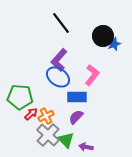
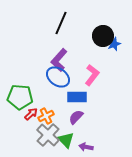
black line: rotated 60 degrees clockwise
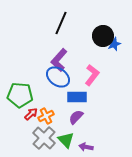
green pentagon: moved 2 px up
gray cross: moved 4 px left, 3 px down
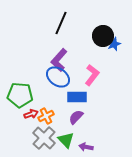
red arrow: rotated 24 degrees clockwise
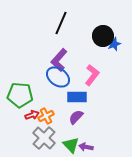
red arrow: moved 1 px right, 1 px down
green triangle: moved 5 px right, 5 px down
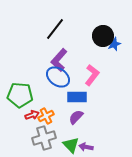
black line: moved 6 px left, 6 px down; rotated 15 degrees clockwise
gray cross: rotated 30 degrees clockwise
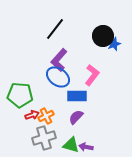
blue rectangle: moved 1 px up
green triangle: rotated 30 degrees counterclockwise
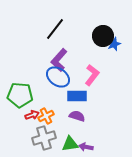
purple semicircle: moved 1 px right, 1 px up; rotated 63 degrees clockwise
green triangle: moved 1 px left, 1 px up; rotated 24 degrees counterclockwise
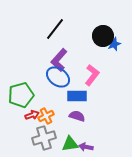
green pentagon: moved 1 px right; rotated 20 degrees counterclockwise
